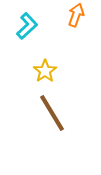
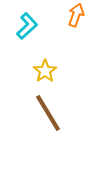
brown line: moved 4 px left
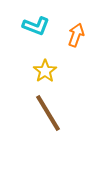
orange arrow: moved 20 px down
cyan L-shape: moved 9 px right; rotated 64 degrees clockwise
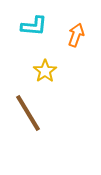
cyan L-shape: moved 2 px left; rotated 16 degrees counterclockwise
brown line: moved 20 px left
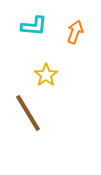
orange arrow: moved 1 px left, 3 px up
yellow star: moved 1 px right, 4 px down
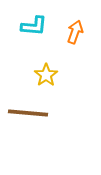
brown line: rotated 54 degrees counterclockwise
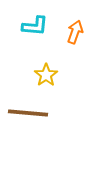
cyan L-shape: moved 1 px right
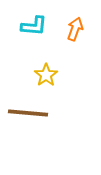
cyan L-shape: moved 1 px left
orange arrow: moved 3 px up
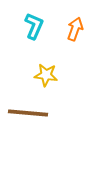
cyan L-shape: rotated 72 degrees counterclockwise
yellow star: rotated 30 degrees counterclockwise
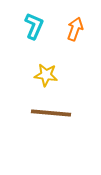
brown line: moved 23 px right
